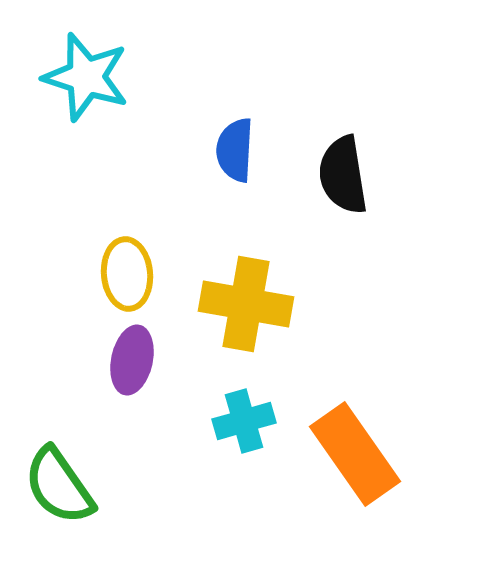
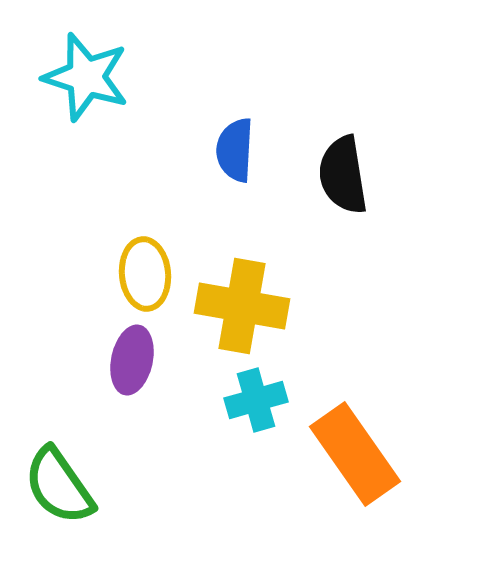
yellow ellipse: moved 18 px right
yellow cross: moved 4 px left, 2 px down
cyan cross: moved 12 px right, 21 px up
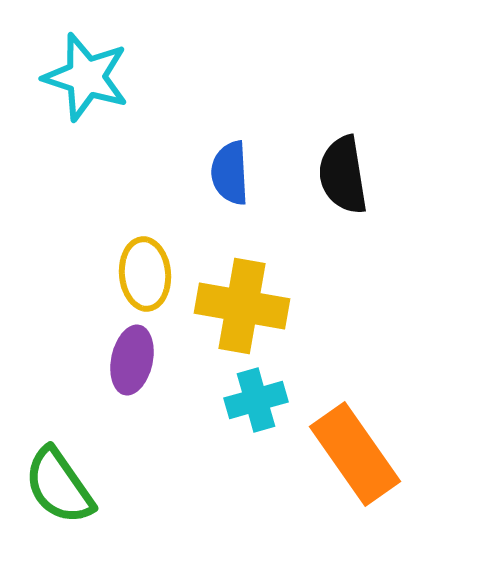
blue semicircle: moved 5 px left, 23 px down; rotated 6 degrees counterclockwise
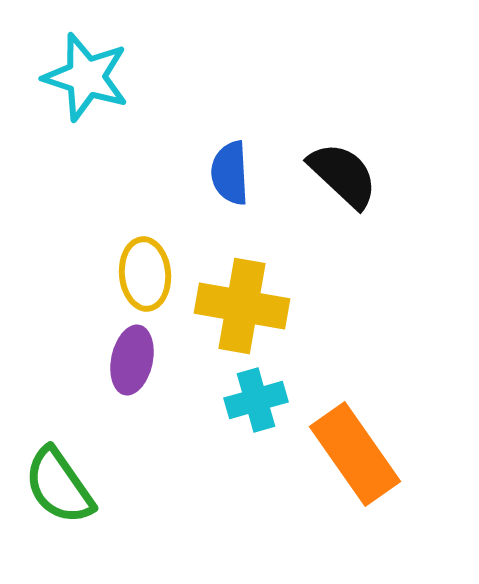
black semicircle: rotated 142 degrees clockwise
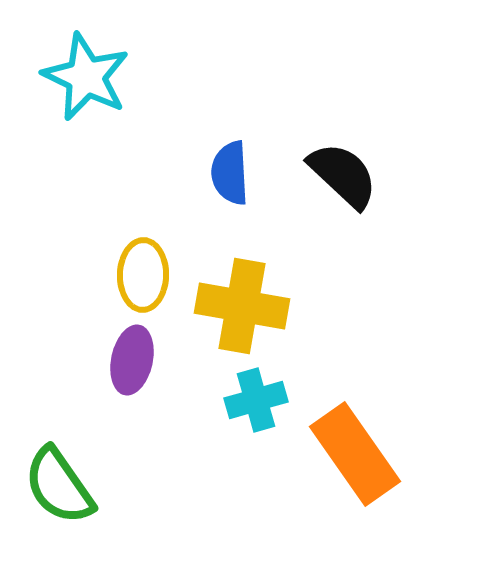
cyan star: rotated 8 degrees clockwise
yellow ellipse: moved 2 px left, 1 px down; rotated 6 degrees clockwise
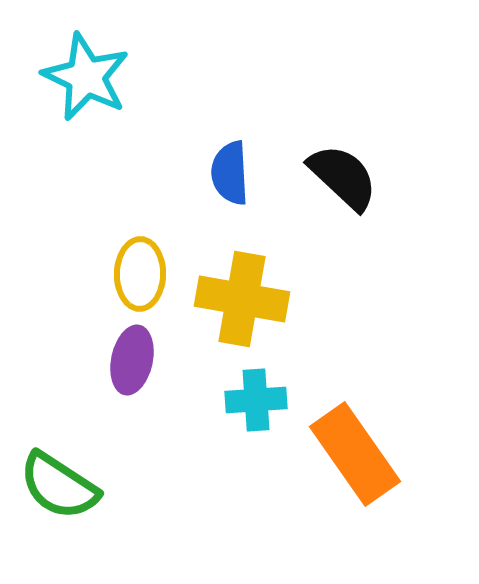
black semicircle: moved 2 px down
yellow ellipse: moved 3 px left, 1 px up
yellow cross: moved 7 px up
cyan cross: rotated 12 degrees clockwise
green semicircle: rotated 22 degrees counterclockwise
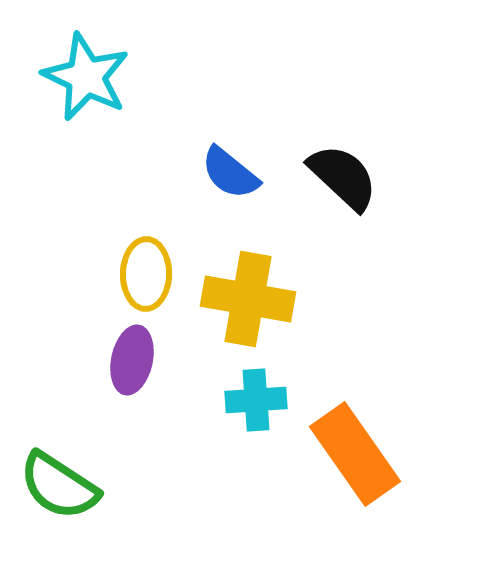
blue semicircle: rotated 48 degrees counterclockwise
yellow ellipse: moved 6 px right
yellow cross: moved 6 px right
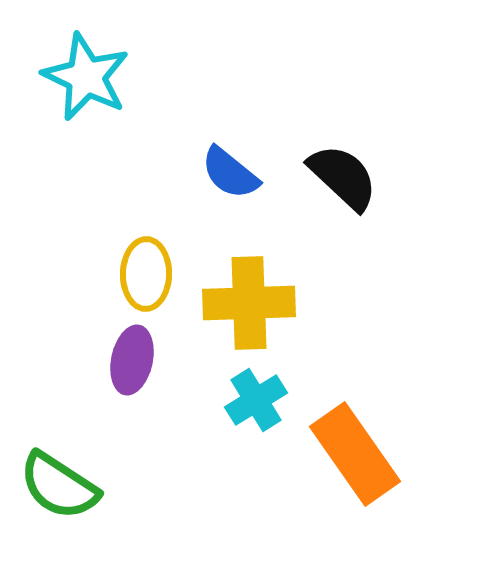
yellow cross: moved 1 px right, 4 px down; rotated 12 degrees counterclockwise
cyan cross: rotated 28 degrees counterclockwise
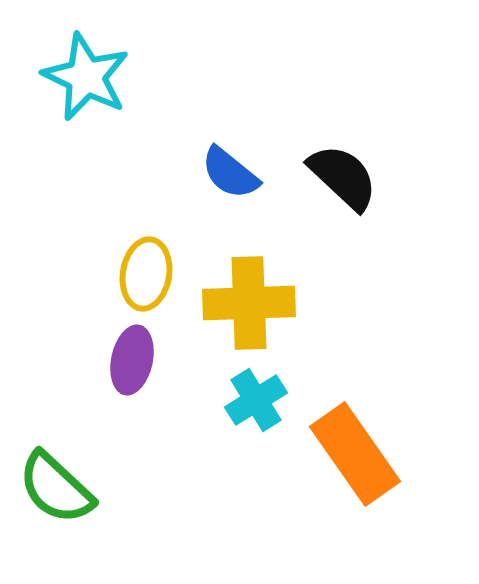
yellow ellipse: rotated 8 degrees clockwise
green semicircle: moved 3 px left, 2 px down; rotated 10 degrees clockwise
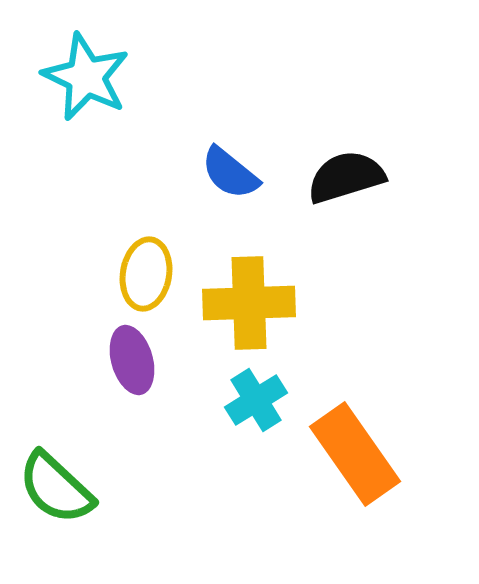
black semicircle: moved 3 px right; rotated 60 degrees counterclockwise
purple ellipse: rotated 28 degrees counterclockwise
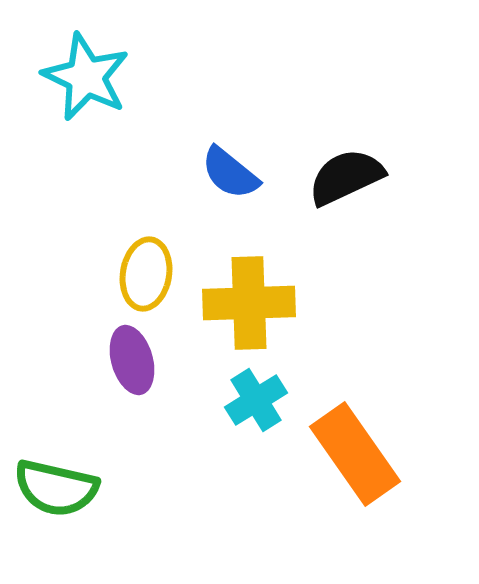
black semicircle: rotated 8 degrees counterclockwise
green semicircle: rotated 30 degrees counterclockwise
